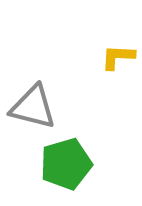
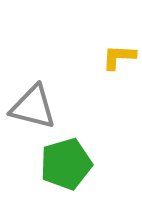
yellow L-shape: moved 1 px right
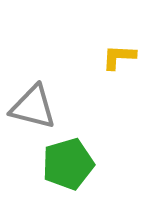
green pentagon: moved 2 px right
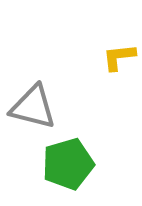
yellow L-shape: rotated 9 degrees counterclockwise
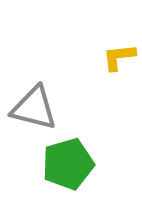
gray triangle: moved 1 px right, 1 px down
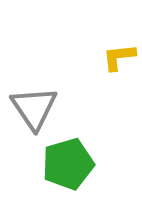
gray triangle: rotated 42 degrees clockwise
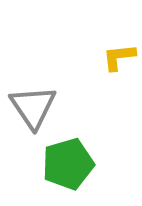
gray triangle: moved 1 px left, 1 px up
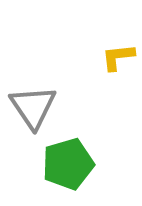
yellow L-shape: moved 1 px left
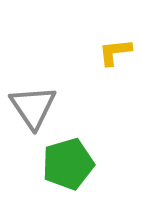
yellow L-shape: moved 3 px left, 5 px up
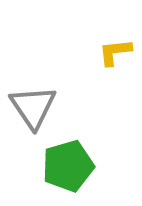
green pentagon: moved 2 px down
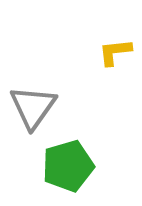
gray triangle: rotated 9 degrees clockwise
